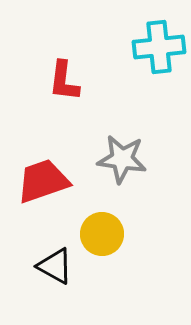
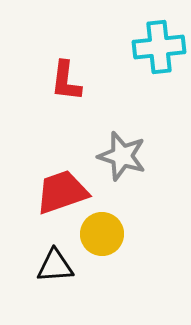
red L-shape: moved 2 px right
gray star: moved 3 px up; rotated 9 degrees clockwise
red trapezoid: moved 19 px right, 11 px down
black triangle: rotated 33 degrees counterclockwise
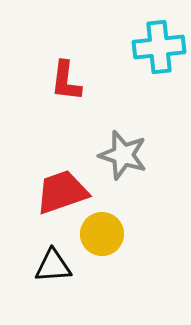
gray star: moved 1 px right, 1 px up
black triangle: moved 2 px left
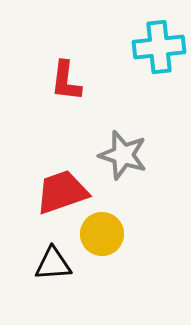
black triangle: moved 2 px up
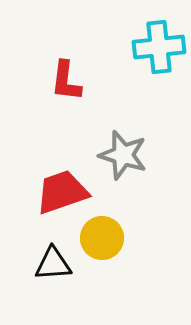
yellow circle: moved 4 px down
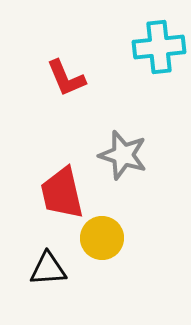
red L-shape: moved 3 px up; rotated 30 degrees counterclockwise
red trapezoid: moved 1 px down; rotated 84 degrees counterclockwise
black triangle: moved 5 px left, 5 px down
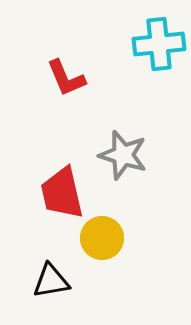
cyan cross: moved 3 px up
black triangle: moved 3 px right, 12 px down; rotated 6 degrees counterclockwise
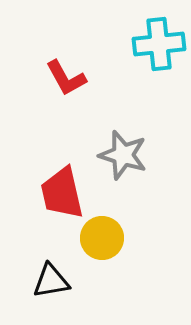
red L-shape: rotated 6 degrees counterclockwise
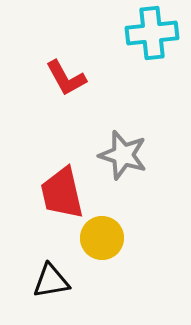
cyan cross: moved 7 px left, 11 px up
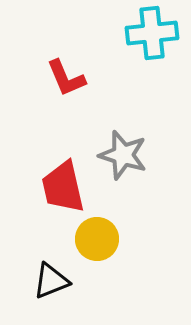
red L-shape: rotated 6 degrees clockwise
red trapezoid: moved 1 px right, 6 px up
yellow circle: moved 5 px left, 1 px down
black triangle: rotated 12 degrees counterclockwise
